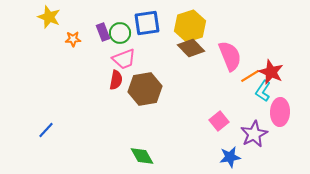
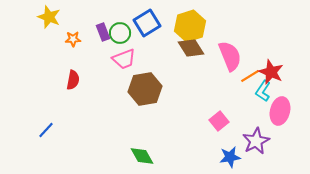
blue square: rotated 24 degrees counterclockwise
brown diamond: rotated 12 degrees clockwise
red semicircle: moved 43 px left
pink ellipse: moved 1 px up; rotated 12 degrees clockwise
purple star: moved 2 px right, 7 px down
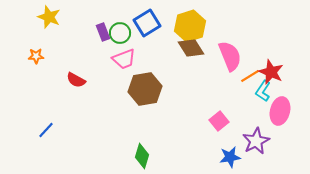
orange star: moved 37 px left, 17 px down
red semicircle: moved 3 px right; rotated 108 degrees clockwise
green diamond: rotated 45 degrees clockwise
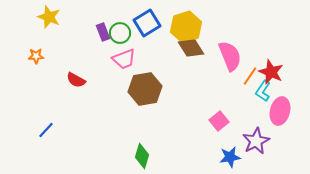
yellow hexagon: moved 4 px left, 1 px down
orange line: rotated 24 degrees counterclockwise
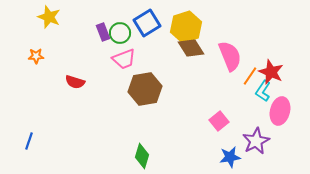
red semicircle: moved 1 px left, 2 px down; rotated 12 degrees counterclockwise
blue line: moved 17 px left, 11 px down; rotated 24 degrees counterclockwise
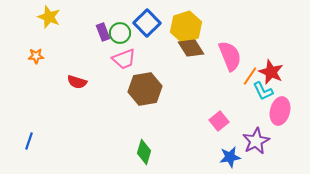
blue square: rotated 12 degrees counterclockwise
red semicircle: moved 2 px right
cyan L-shape: rotated 60 degrees counterclockwise
green diamond: moved 2 px right, 4 px up
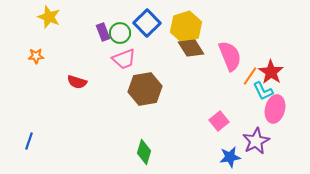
red star: rotated 10 degrees clockwise
pink ellipse: moved 5 px left, 2 px up
